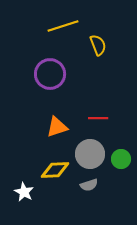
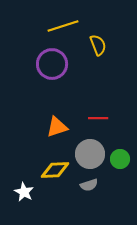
purple circle: moved 2 px right, 10 px up
green circle: moved 1 px left
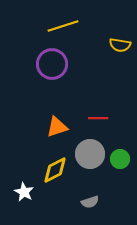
yellow semicircle: moved 22 px right; rotated 120 degrees clockwise
yellow diamond: rotated 24 degrees counterclockwise
gray semicircle: moved 1 px right, 17 px down
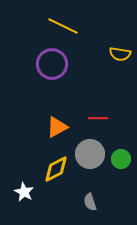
yellow line: rotated 44 degrees clockwise
yellow semicircle: moved 9 px down
orange triangle: rotated 10 degrees counterclockwise
green circle: moved 1 px right
yellow diamond: moved 1 px right, 1 px up
gray semicircle: rotated 90 degrees clockwise
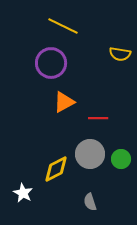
purple circle: moved 1 px left, 1 px up
orange triangle: moved 7 px right, 25 px up
white star: moved 1 px left, 1 px down
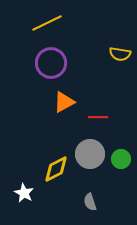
yellow line: moved 16 px left, 3 px up; rotated 52 degrees counterclockwise
red line: moved 1 px up
white star: moved 1 px right
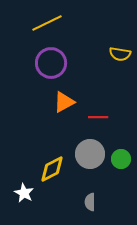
yellow diamond: moved 4 px left
gray semicircle: rotated 18 degrees clockwise
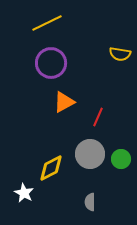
red line: rotated 66 degrees counterclockwise
yellow diamond: moved 1 px left, 1 px up
